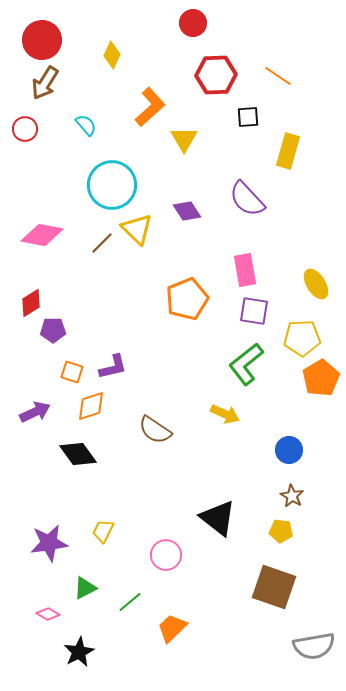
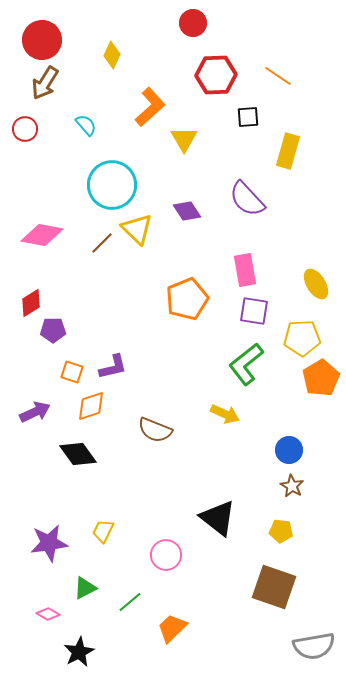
brown semicircle at (155, 430): rotated 12 degrees counterclockwise
brown star at (292, 496): moved 10 px up
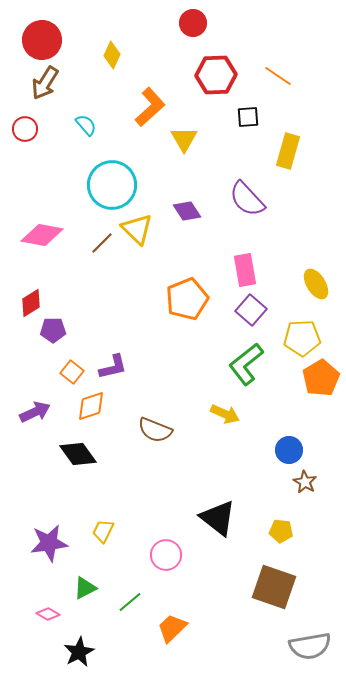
purple square at (254, 311): moved 3 px left, 1 px up; rotated 32 degrees clockwise
orange square at (72, 372): rotated 20 degrees clockwise
brown star at (292, 486): moved 13 px right, 4 px up
gray semicircle at (314, 646): moved 4 px left
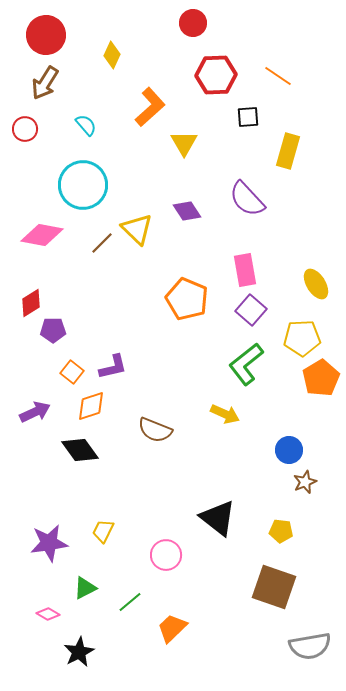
red circle at (42, 40): moved 4 px right, 5 px up
yellow triangle at (184, 139): moved 4 px down
cyan circle at (112, 185): moved 29 px left
orange pentagon at (187, 299): rotated 27 degrees counterclockwise
black diamond at (78, 454): moved 2 px right, 4 px up
brown star at (305, 482): rotated 20 degrees clockwise
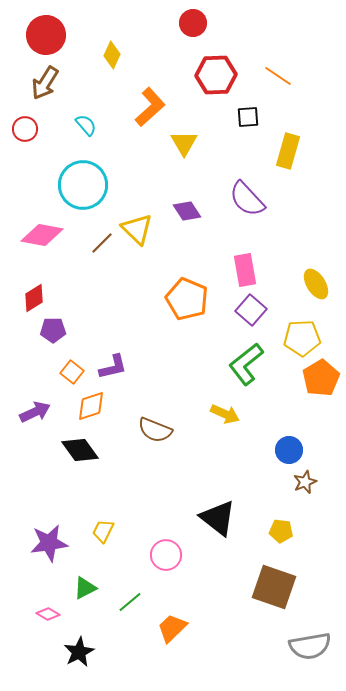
red diamond at (31, 303): moved 3 px right, 5 px up
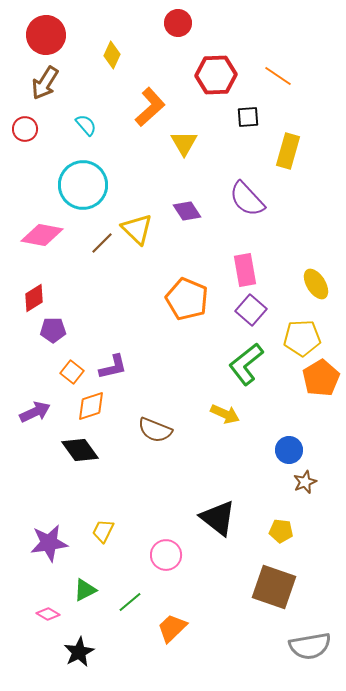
red circle at (193, 23): moved 15 px left
green triangle at (85, 588): moved 2 px down
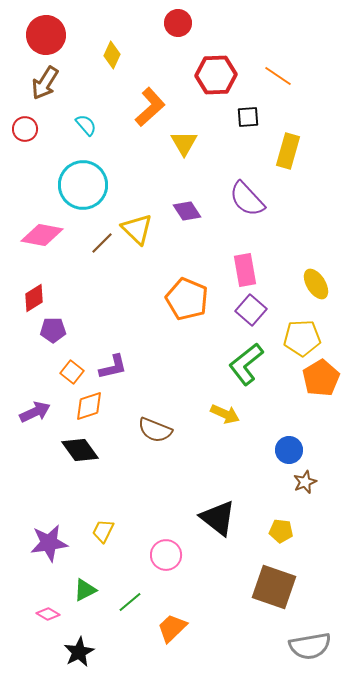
orange diamond at (91, 406): moved 2 px left
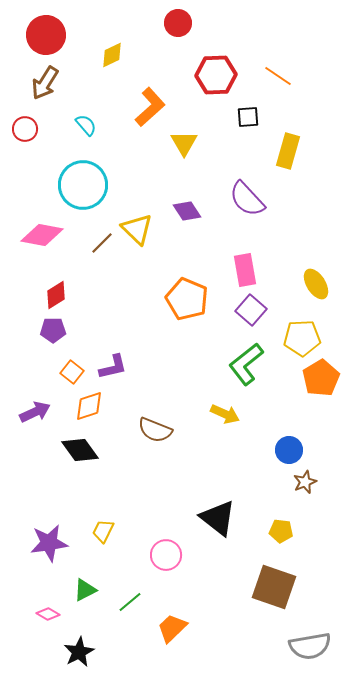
yellow diamond at (112, 55): rotated 40 degrees clockwise
red diamond at (34, 298): moved 22 px right, 3 px up
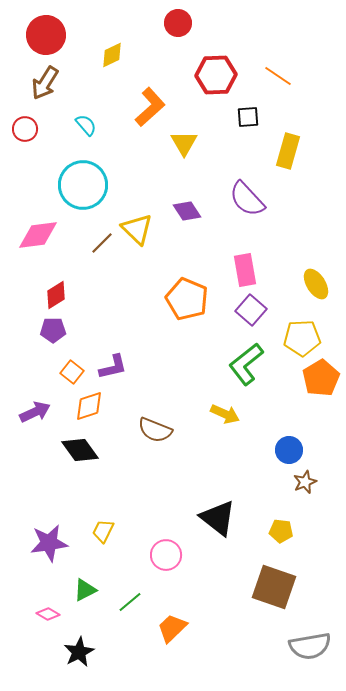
pink diamond at (42, 235): moved 4 px left; rotated 18 degrees counterclockwise
